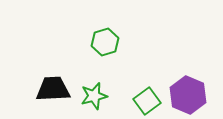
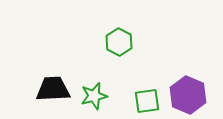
green hexagon: moved 14 px right; rotated 16 degrees counterclockwise
green square: rotated 28 degrees clockwise
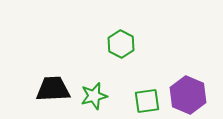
green hexagon: moved 2 px right, 2 px down
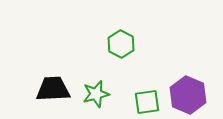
green star: moved 2 px right, 2 px up
green square: moved 1 px down
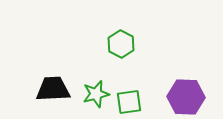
purple hexagon: moved 2 px left, 2 px down; rotated 21 degrees counterclockwise
green square: moved 18 px left
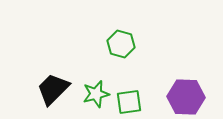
green hexagon: rotated 12 degrees counterclockwise
black trapezoid: rotated 42 degrees counterclockwise
